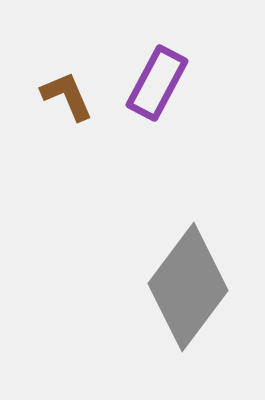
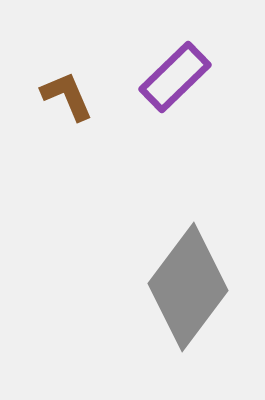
purple rectangle: moved 18 px right, 6 px up; rotated 18 degrees clockwise
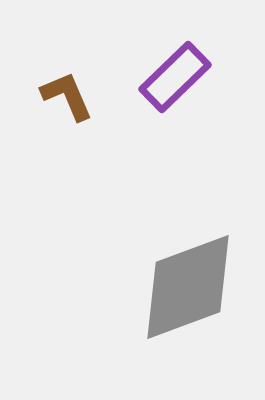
gray diamond: rotated 33 degrees clockwise
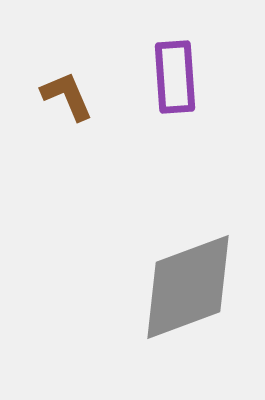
purple rectangle: rotated 50 degrees counterclockwise
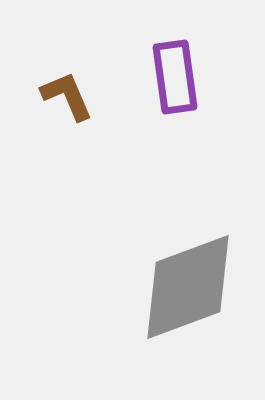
purple rectangle: rotated 4 degrees counterclockwise
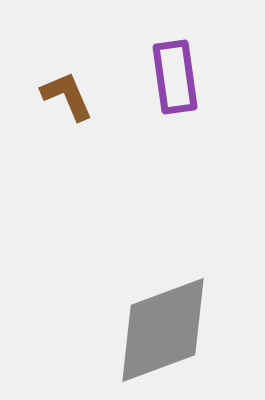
gray diamond: moved 25 px left, 43 px down
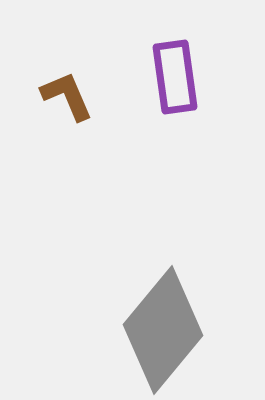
gray diamond: rotated 30 degrees counterclockwise
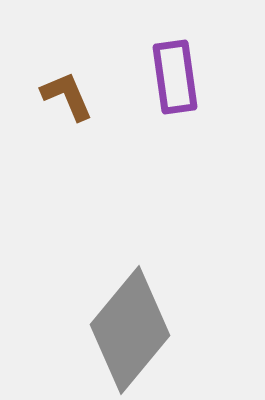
gray diamond: moved 33 px left
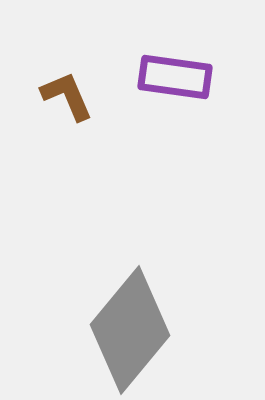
purple rectangle: rotated 74 degrees counterclockwise
